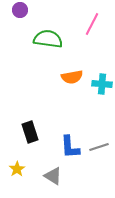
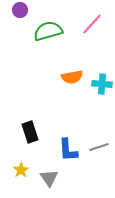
pink line: rotated 15 degrees clockwise
green semicircle: moved 8 px up; rotated 24 degrees counterclockwise
blue L-shape: moved 2 px left, 3 px down
yellow star: moved 4 px right, 1 px down
gray triangle: moved 4 px left, 2 px down; rotated 24 degrees clockwise
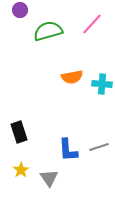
black rectangle: moved 11 px left
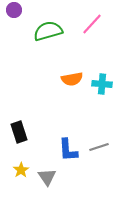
purple circle: moved 6 px left
orange semicircle: moved 2 px down
gray triangle: moved 2 px left, 1 px up
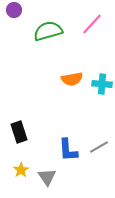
gray line: rotated 12 degrees counterclockwise
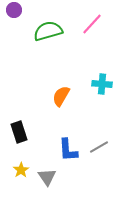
orange semicircle: moved 11 px left, 17 px down; rotated 130 degrees clockwise
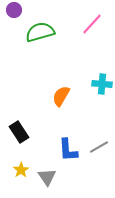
green semicircle: moved 8 px left, 1 px down
black rectangle: rotated 15 degrees counterclockwise
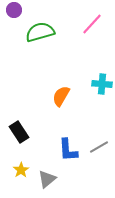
gray triangle: moved 2 px down; rotated 24 degrees clockwise
